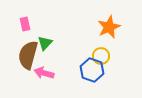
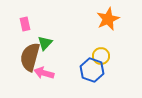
orange star: moved 1 px left, 8 px up
brown semicircle: moved 2 px right, 2 px down
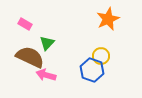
pink rectangle: rotated 48 degrees counterclockwise
green triangle: moved 2 px right
brown semicircle: rotated 100 degrees clockwise
pink arrow: moved 2 px right, 2 px down
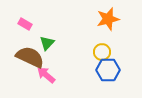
orange star: rotated 10 degrees clockwise
yellow circle: moved 1 px right, 4 px up
blue hexagon: moved 16 px right; rotated 20 degrees counterclockwise
pink arrow: rotated 24 degrees clockwise
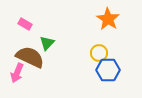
orange star: rotated 25 degrees counterclockwise
yellow circle: moved 3 px left, 1 px down
pink arrow: moved 29 px left, 2 px up; rotated 108 degrees counterclockwise
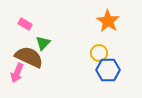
orange star: moved 2 px down
green triangle: moved 4 px left
brown semicircle: moved 1 px left
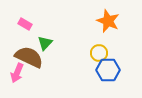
orange star: rotated 10 degrees counterclockwise
green triangle: moved 2 px right
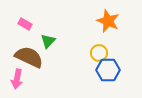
green triangle: moved 3 px right, 2 px up
pink arrow: moved 6 px down; rotated 12 degrees counterclockwise
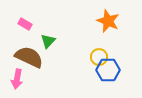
yellow circle: moved 4 px down
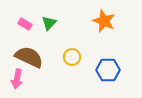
orange star: moved 4 px left
green triangle: moved 1 px right, 18 px up
yellow circle: moved 27 px left
